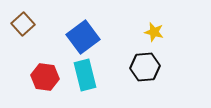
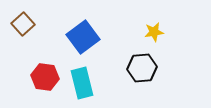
yellow star: rotated 24 degrees counterclockwise
black hexagon: moved 3 px left, 1 px down
cyan rectangle: moved 3 px left, 8 px down
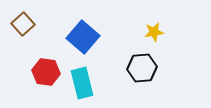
blue square: rotated 12 degrees counterclockwise
red hexagon: moved 1 px right, 5 px up
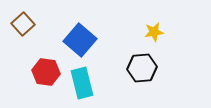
blue square: moved 3 px left, 3 px down
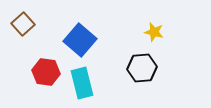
yellow star: rotated 24 degrees clockwise
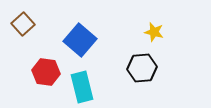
cyan rectangle: moved 4 px down
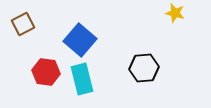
brown square: rotated 15 degrees clockwise
yellow star: moved 21 px right, 19 px up
black hexagon: moved 2 px right
cyan rectangle: moved 8 px up
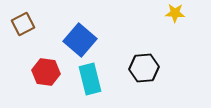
yellow star: rotated 12 degrees counterclockwise
cyan rectangle: moved 8 px right
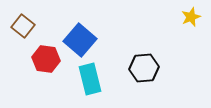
yellow star: moved 16 px right, 4 px down; rotated 24 degrees counterclockwise
brown square: moved 2 px down; rotated 25 degrees counterclockwise
red hexagon: moved 13 px up
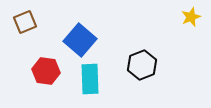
brown square: moved 2 px right, 4 px up; rotated 30 degrees clockwise
red hexagon: moved 12 px down
black hexagon: moved 2 px left, 3 px up; rotated 16 degrees counterclockwise
cyan rectangle: rotated 12 degrees clockwise
